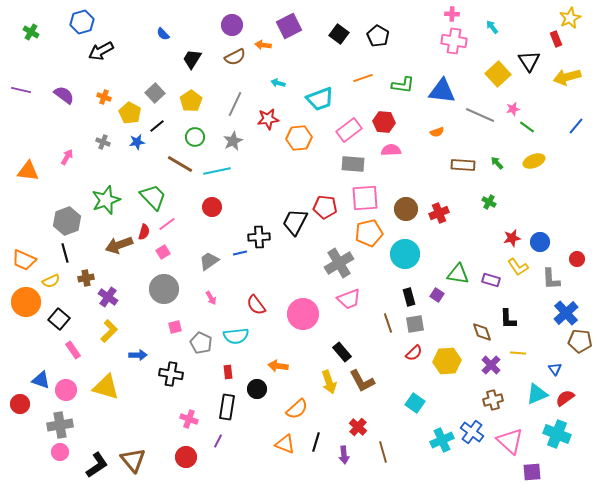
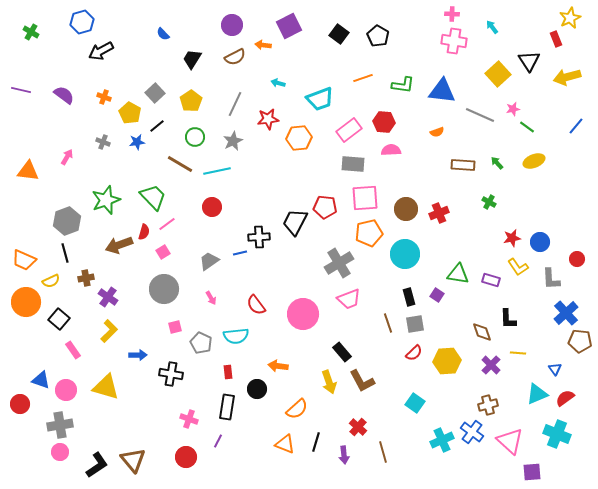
brown cross at (493, 400): moved 5 px left, 5 px down
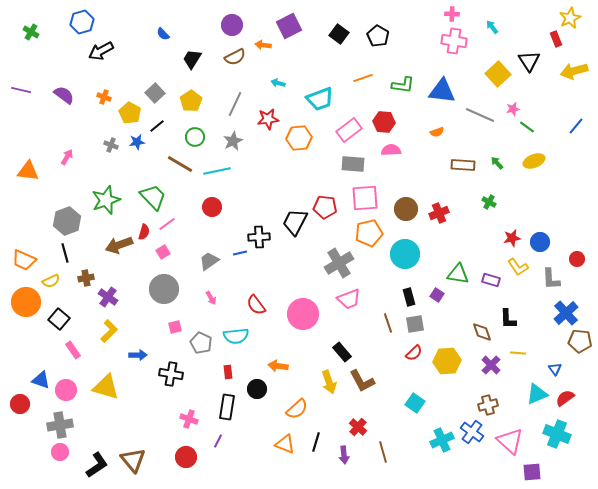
yellow arrow at (567, 77): moved 7 px right, 6 px up
gray cross at (103, 142): moved 8 px right, 3 px down
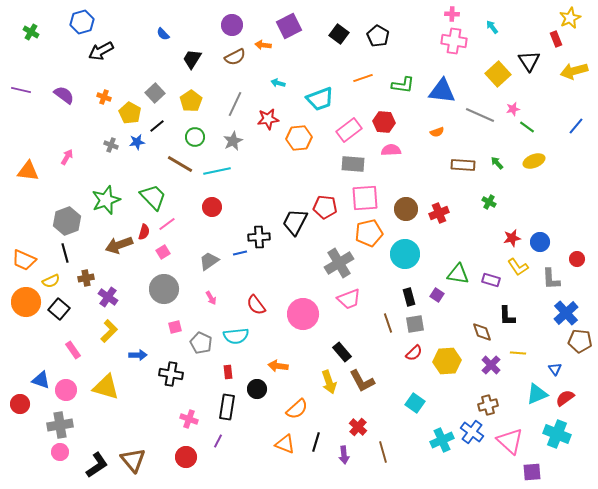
black square at (59, 319): moved 10 px up
black L-shape at (508, 319): moved 1 px left, 3 px up
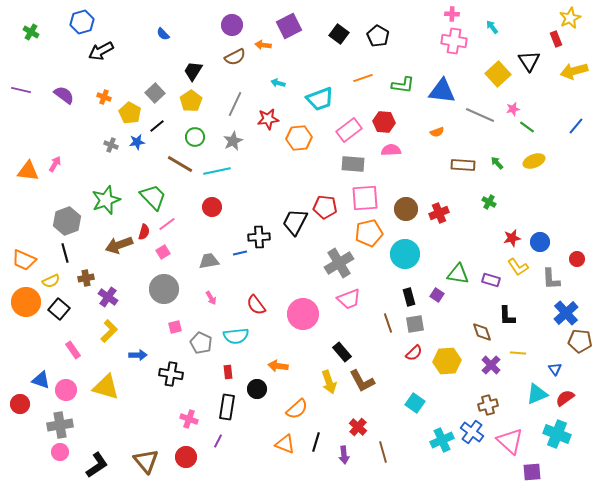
black trapezoid at (192, 59): moved 1 px right, 12 px down
pink arrow at (67, 157): moved 12 px left, 7 px down
gray trapezoid at (209, 261): rotated 25 degrees clockwise
brown triangle at (133, 460): moved 13 px right, 1 px down
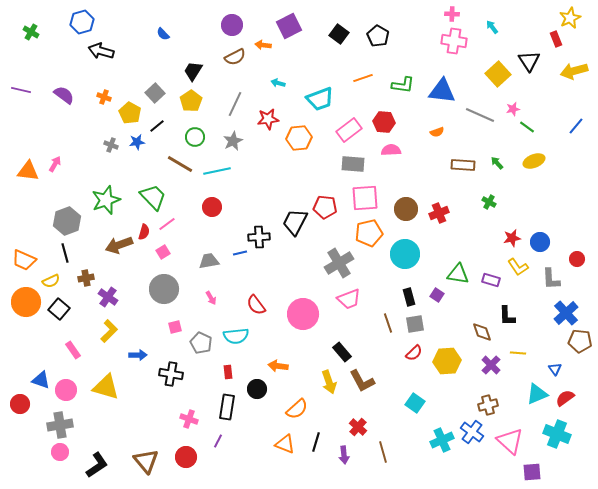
black arrow at (101, 51): rotated 45 degrees clockwise
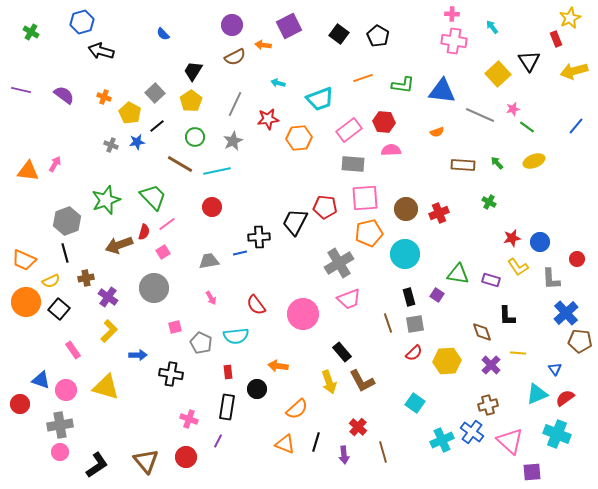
gray circle at (164, 289): moved 10 px left, 1 px up
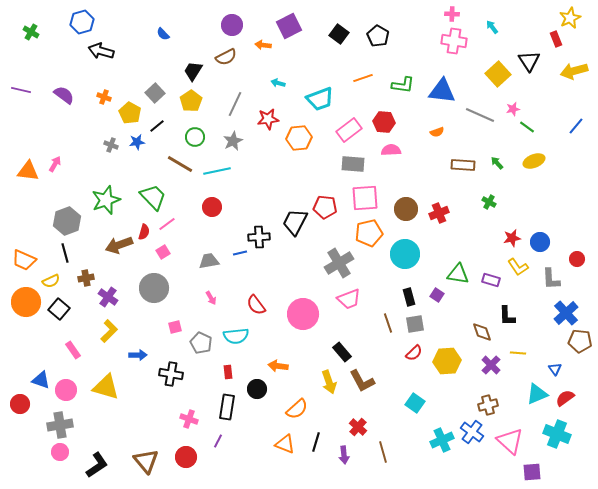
brown semicircle at (235, 57): moved 9 px left
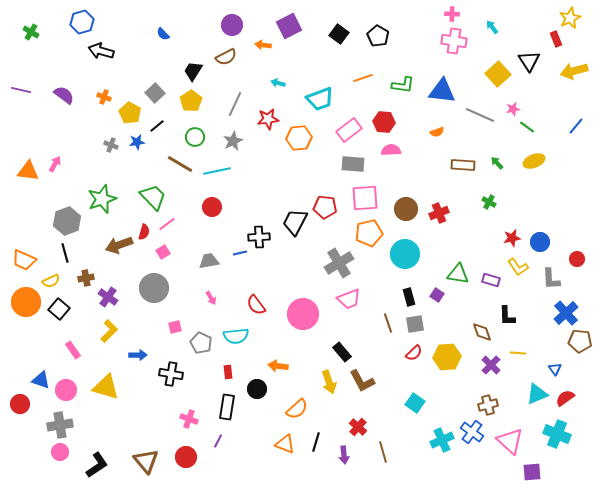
green star at (106, 200): moved 4 px left, 1 px up
yellow hexagon at (447, 361): moved 4 px up
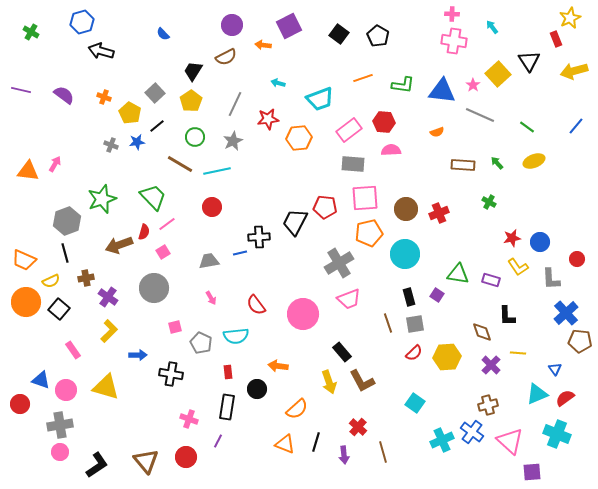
pink star at (513, 109): moved 40 px left, 24 px up; rotated 24 degrees counterclockwise
